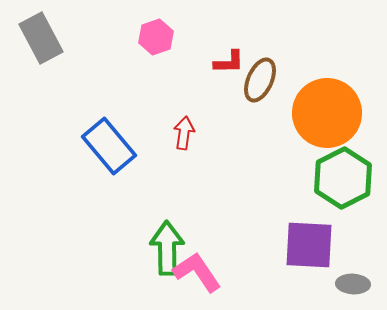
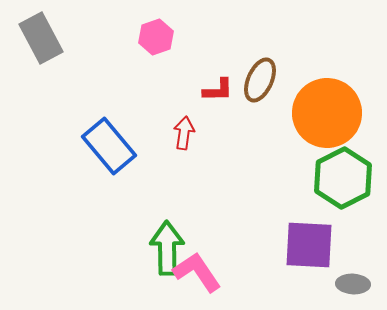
red L-shape: moved 11 px left, 28 px down
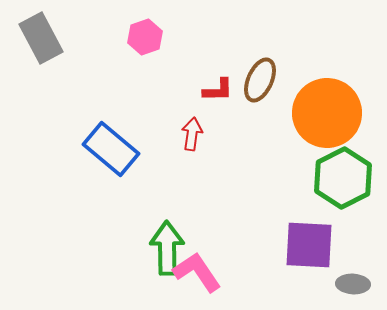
pink hexagon: moved 11 px left
red arrow: moved 8 px right, 1 px down
blue rectangle: moved 2 px right, 3 px down; rotated 10 degrees counterclockwise
